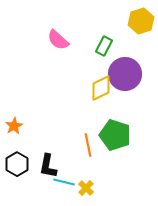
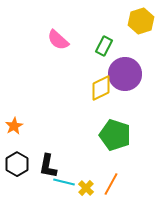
orange line: moved 23 px right, 39 px down; rotated 40 degrees clockwise
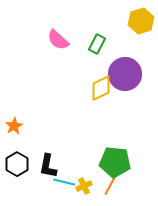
green rectangle: moved 7 px left, 2 px up
green pentagon: moved 27 px down; rotated 12 degrees counterclockwise
yellow cross: moved 2 px left, 2 px up; rotated 21 degrees clockwise
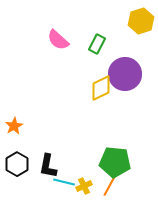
orange line: moved 1 px left, 1 px down
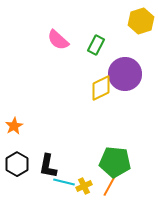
green rectangle: moved 1 px left, 1 px down
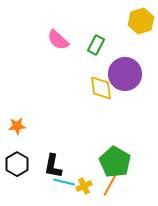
yellow diamond: rotated 72 degrees counterclockwise
orange star: moved 3 px right; rotated 24 degrees clockwise
green pentagon: rotated 24 degrees clockwise
black L-shape: moved 5 px right
